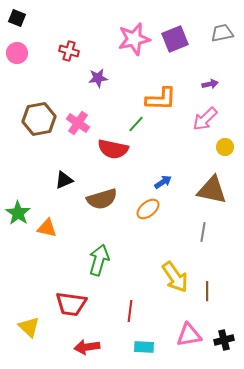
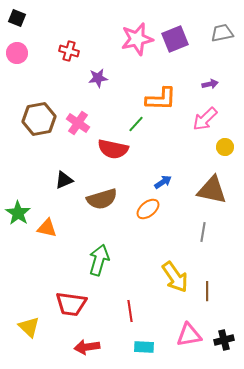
pink star: moved 3 px right
red line: rotated 15 degrees counterclockwise
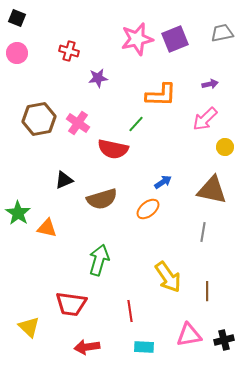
orange L-shape: moved 4 px up
yellow arrow: moved 7 px left
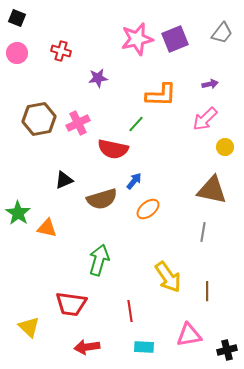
gray trapezoid: rotated 140 degrees clockwise
red cross: moved 8 px left
pink cross: rotated 30 degrees clockwise
blue arrow: moved 29 px left, 1 px up; rotated 18 degrees counterclockwise
black cross: moved 3 px right, 10 px down
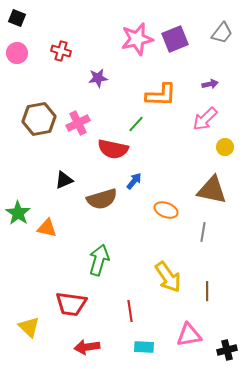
orange ellipse: moved 18 px right, 1 px down; rotated 60 degrees clockwise
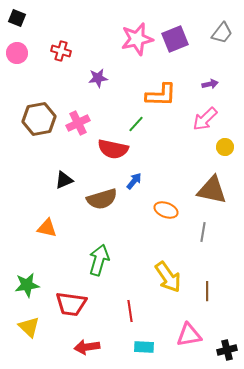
green star: moved 9 px right, 72 px down; rotated 30 degrees clockwise
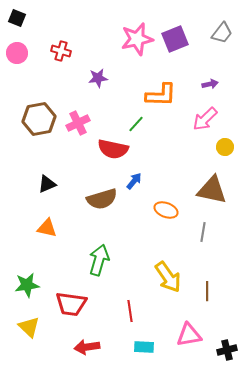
black triangle: moved 17 px left, 4 px down
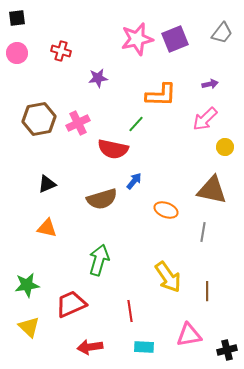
black square: rotated 30 degrees counterclockwise
red trapezoid: rotated 148 degrees clockwise
red arrow: moved 3 px right
